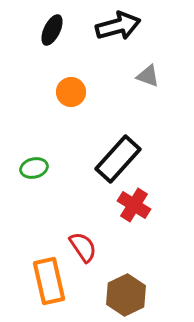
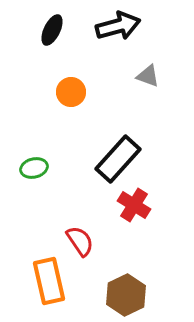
red semicircle: moved 3 px left, 6 px up
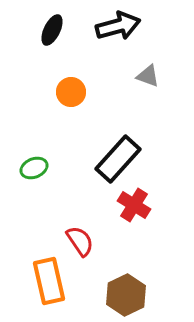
green ellipse: rotated 8 degrees counterclockwise
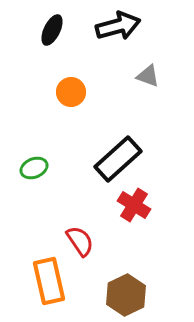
black rectangle: rotated 6 degrees clockwise
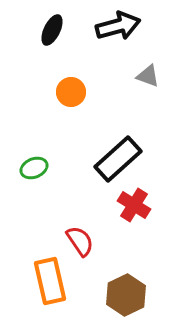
orange rectangle: moved 1 px right
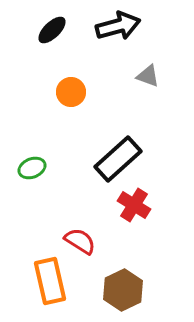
black ellipse: rotated 20 degrees clockwise
green ellipse: moved 2 px left
red semicircle: rotated 24 degrees counterclockwise
brown hexagon: moved 3 px left, 5 px up
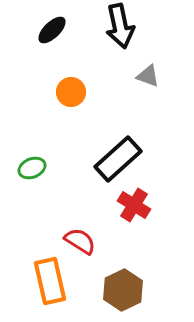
black arrow: moved 2 px right; rotated 93 degrees clockwise
